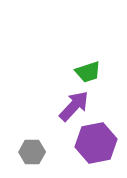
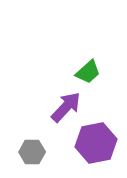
green trapezoid: rotated 24 degrees counterclockwise
purple arrow: moved 8 px left, 1 px down
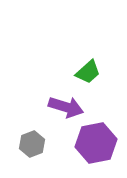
purple arrow: rotated 64 degrees clockwise
gray hexagon: moved 8 px up; rotated 20 degrees counterclockwise
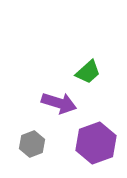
purple arrow: moved 7 px left, 4 px up
purple hexagon: rotated 9 degrees counterclockwise
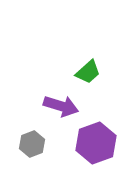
purple arrow: moved 2 px right, 3 px down
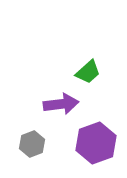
purple arrow: moved 2 px up; rotated 24 degrees counterclockwise
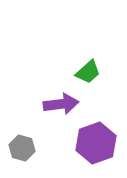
gray hexagon: moved 10 px left, 4 px down; rotated 25 degrees counterclockwise
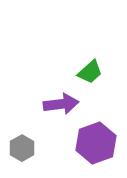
green trapezoid: moved 2 px right
gray hexagon: rotated 15 degrees clockwise
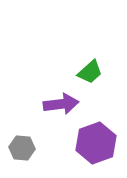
gray hexagon: rotated 25 degrees counterclockwise
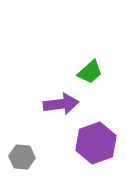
gray hexagon: moved 9 px down
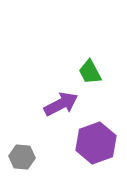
green trapezoid: rotated 104 degrees clockwise
purple arrow: rotated 20 degrees counterclockwise
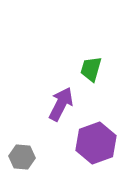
green trapezoid: moved 1 px right, 3 px up; rotated 44 degrees clockwise
purple arrow: rotated 36 degrees counterclockwise
